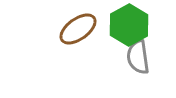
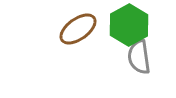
gray semicircle: moved 1 px right
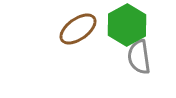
green hexagon: moved 2 px left
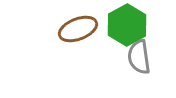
brown ellipse: rotated 15 degrees clockwise
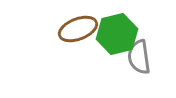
green hexagon: moved 10 px left, 9 px down; rotated 15 degrees clockwise
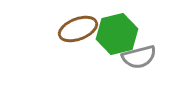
gray semicircle: rotated 96 degrees counterclockwise
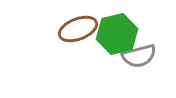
gray semicircle: moved 1 px up
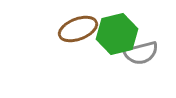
gray semicircle: moved 2 px right, 3 px up
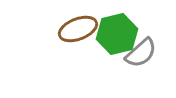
gray semicircle: rotated 28 degrees counterclockwise
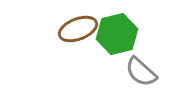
gray semicircle: moved 19 px down; rotated 84 degrees clockwise
